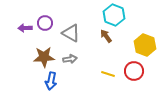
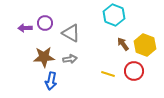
brown arrow: moved 17 px right, 8 px down
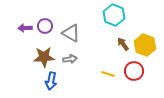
purple circle: moved 3 px down
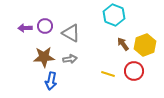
yellow hexagon: rotated 20 degrees clockwise
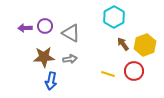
cyan hexagon: moved 2 px down; rotated 10 degrees clockwise
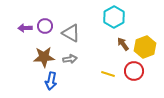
yellow hexagon: moved 2 px down
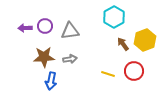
gray triangle: moved 1 px left, 2 px up; rotated 36 degrees counterclockwise
yellow hexagon: moved 7 px up
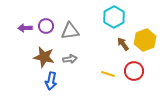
purple circle: moved 1 px right
brown star: rotated 15 degrees clockwise
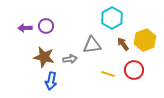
cyan hexagon: moved 2 px left, 1 px down
gray triangle: moved 22 px right, 14 px down
red circle: moved 1 px up
